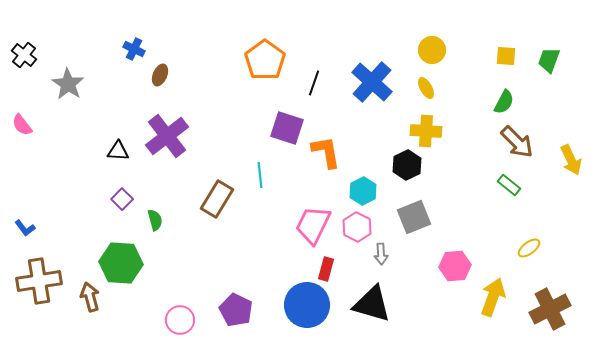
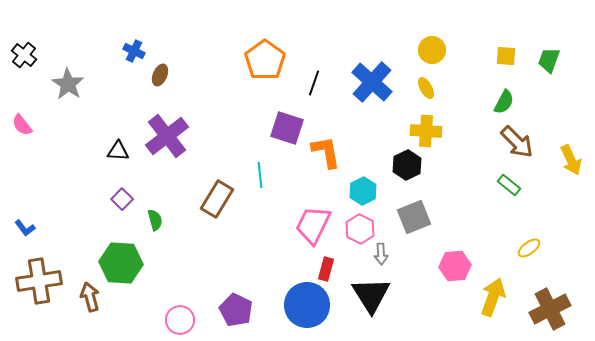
blue cross at (134, 49): moved 2 px down
pink hexagon at (357, 227): moved 3 px right, 2 px down
black triangle at (372, 304): moved 1 px left, 9 px up; rotated 42 degrees clockwise
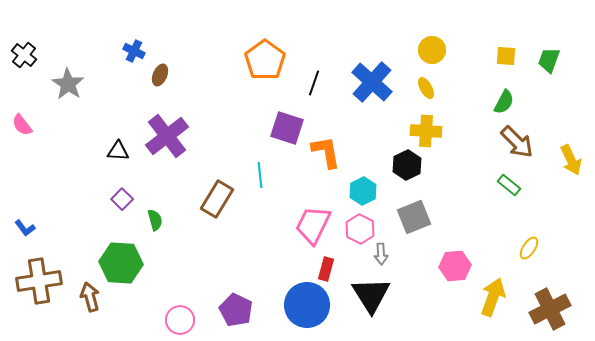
yellow ellipse at (529, 248): rotated 20 degrees counterclockwise
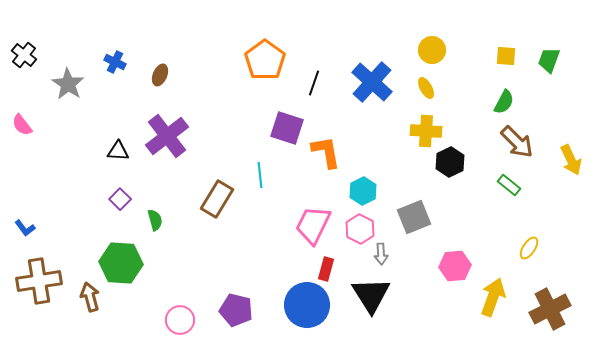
blue cross at (134, 51): moved 19 px left, 11 px down
black hexagon at (407, 165): moved 43 px right, 3 px up
purple square at (122, 199): moved 2 px left
purple pentagon at (236, 310): rotated 12 degrees counterclockwise
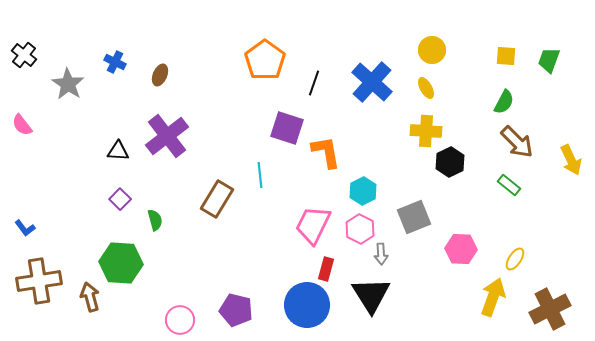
yellow ellipse at (529, 248): moved 14 px left, 11 px down
pink hexagon at (455, 266): moved 6 px right, 17 px up; rotated 8 degrees clockwise
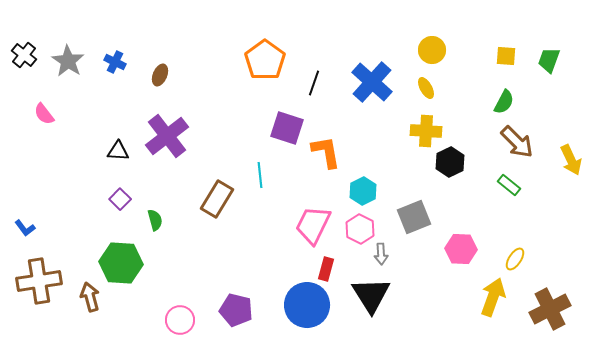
gray star at (68, 84): moved 23 px up
pink semicircle at (22, 125): moved 22 px right, 11 px up
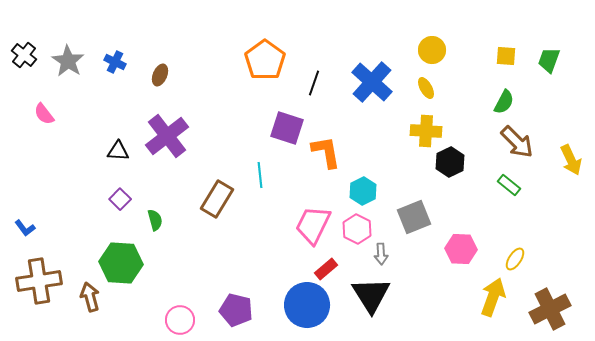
pink hexagon at (360, 229): moved 3 px left
red rectangle at (326, 269): rotated 35 degrees clockwise
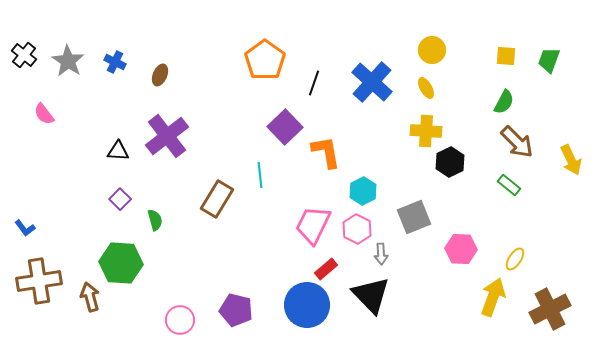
purple square at (287, 128): moved 2 px left, 1 px up; rotated 28 degrees clockwise
black triangle at (371, 295): rotated 12 degrees counterclockwise
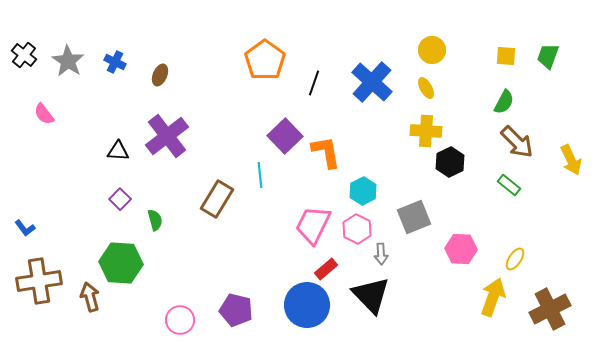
green trapezoid at (549, 60): moved 1 px left, 4 px up
purple square at (285, 127): moved 9 px down
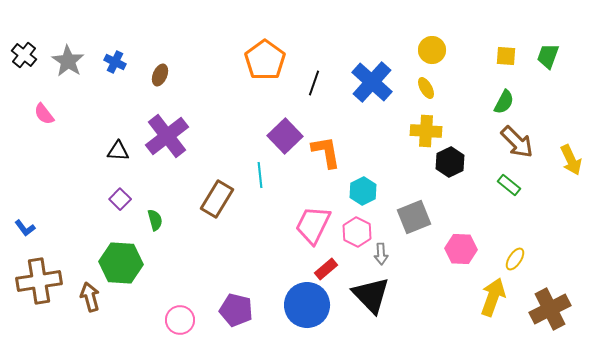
pink hexagon at (357, 229): moved 3 px down
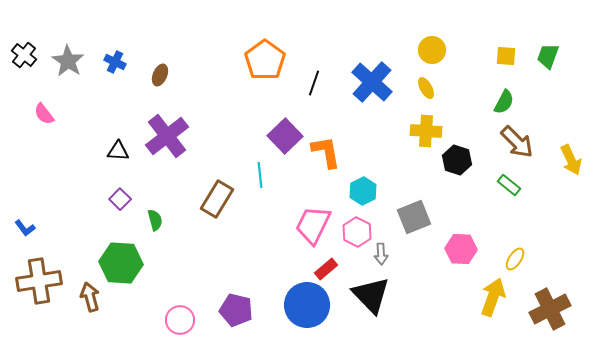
black hexagon at (450, 162): moved 7 px right, 2 px up; rotated 16 degrees counterclockwise
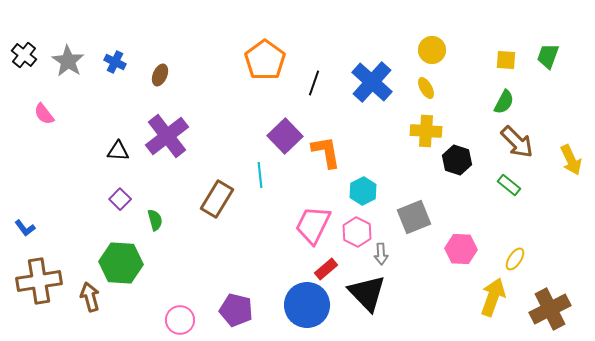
yellow square at (506, 56): moved 4 px down
black triangle at (371, 295): moved 4 px left, 2 px up
